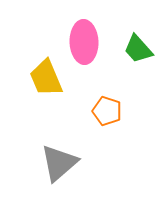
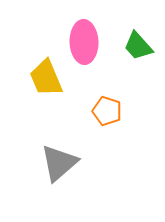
green trapezoid: moved 3 px up
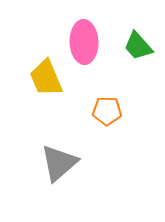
orange pentagon: rotated 16 degrees counterclockwise
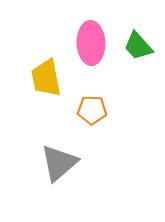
pink ellipse: moved 7 px right, 1 px down
yellow trapezoid: rotated 12 degrees clockwise
orange pentagon: moved 15 px left, 1 px up
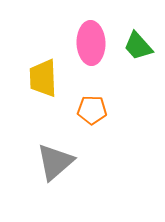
yellow trapezoid: moved 3 px left; rotated 9 degrees clockwise
gray triangle: moved 4 px left, 1 px up
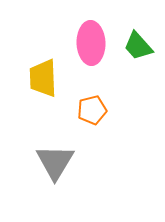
orange pentagon: rotated 16 degrees counterclockwise
gray triangle: rotated 18 degrees counterclockwise
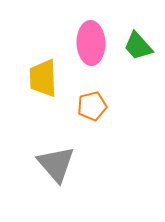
orange pentagon: moved 4 px up
gray triangle: moved 1 px right, 2 px down; rotated 12 degrees counterclockwise
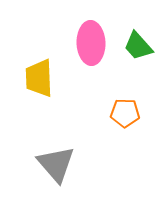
yellow trapezoid: moved 4 px left
orange pentagon: moved 33 px right, 7 px down; rotated 16 degrees clockwise
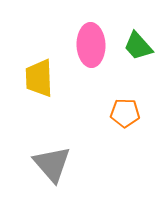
pink ellipse: moved 2 px down
gray triangle: moved 4 px left
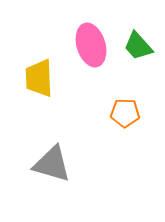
pink ellipse: rotated 15 degrees counterclockwise
gray triangle: rotated 33 degrees counterclockwise
